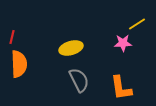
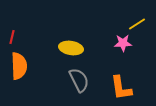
yellow ellipse: rotated 25 degrees clockwise
orange semicircle: moved 2 px down
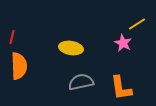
pink star: rotated 30 degrees clockwise
gray semicircle: moved 2 px right, 2 px down; rotated 75 degrees counterclockwise
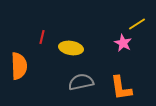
red line: moved 30 px right
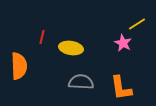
gray semicircle: rotated 15 degrees clockwise
